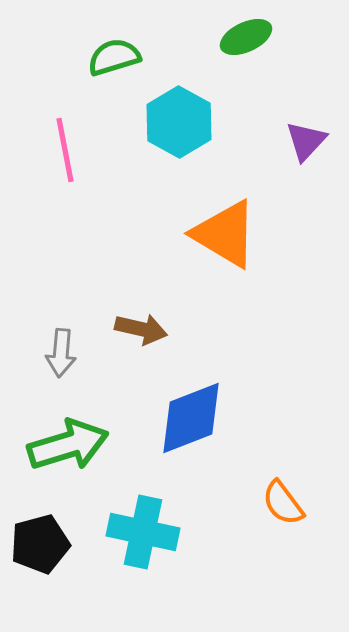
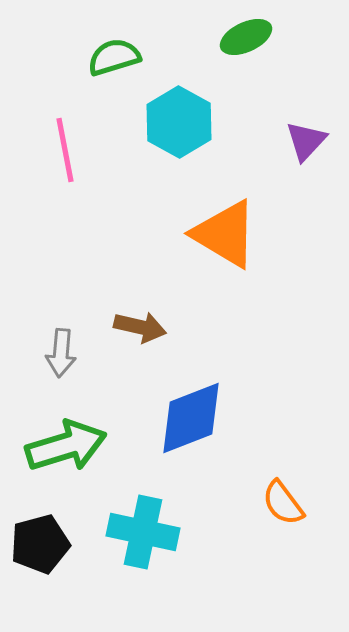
brown arrow: moved 1 px left, 2 px up
green arrow: moved 2 px left, 1 px down
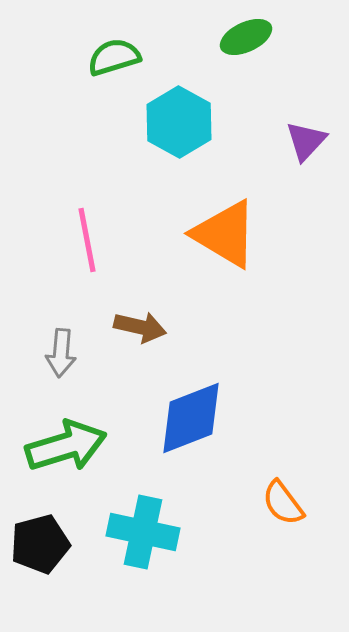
pink line: moved 22 px right, 90 px down
